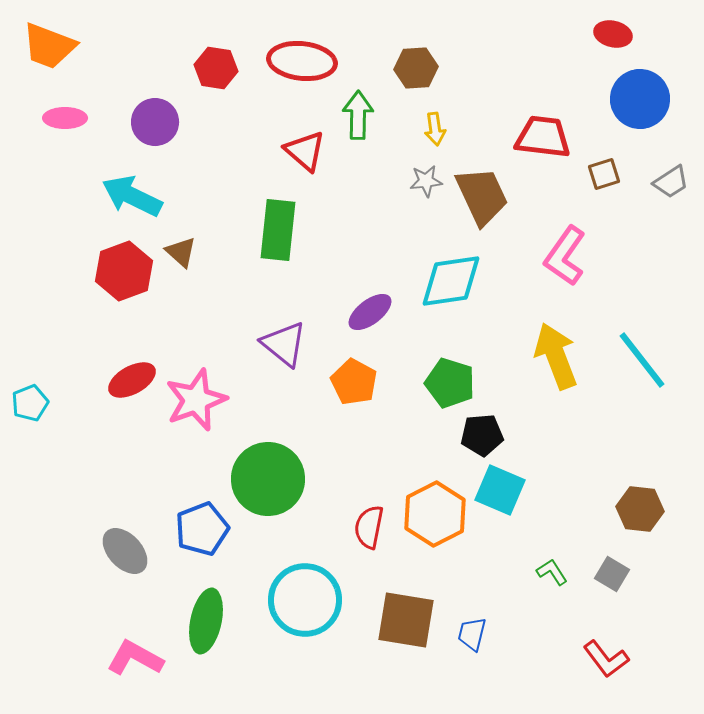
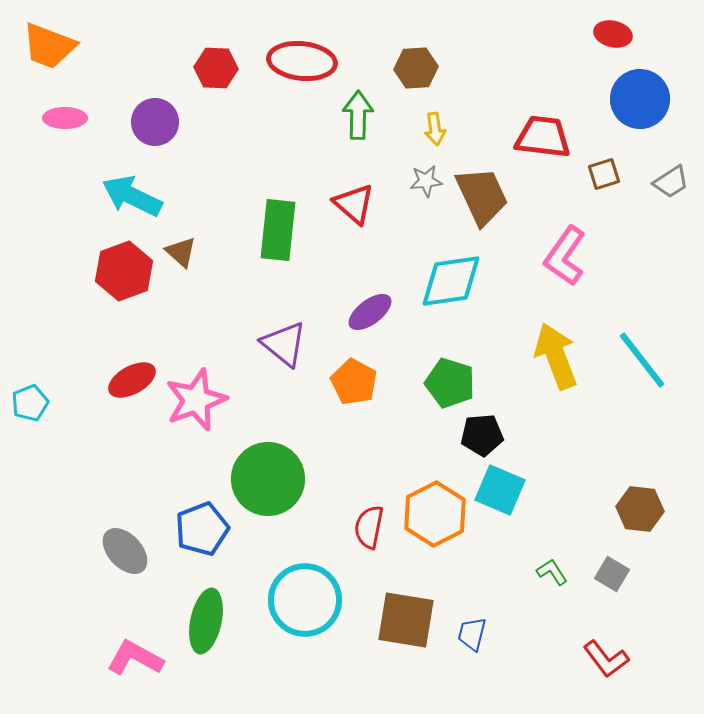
red hexagon at (216, 68): rotated 6 degrees counterclockwise
red triangle at (305, 151): moved 49 px right, 53 px down
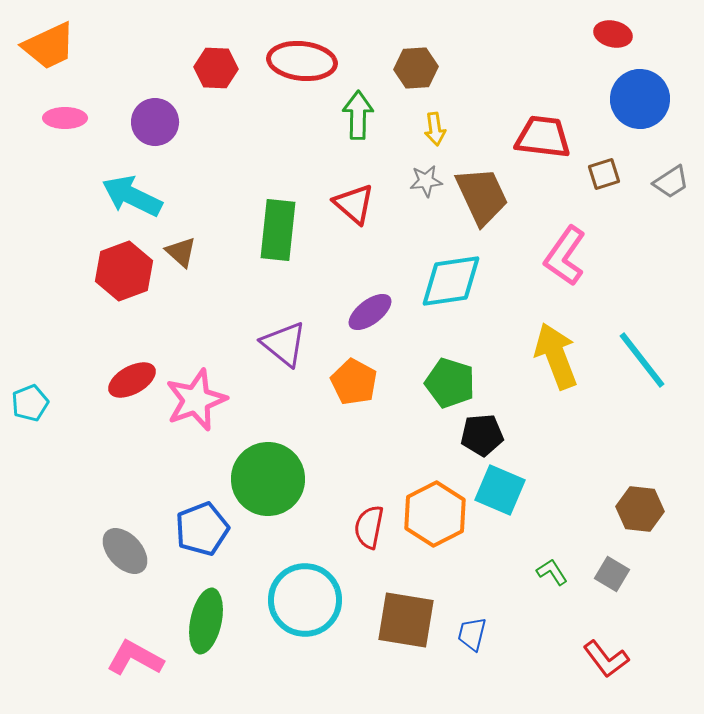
orange trapezoid at (49, 46): rotated 46 degrees counterclockwise
